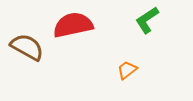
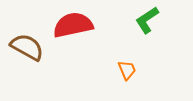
orange trapezoid: rotated 105 degrees clockwise
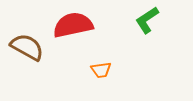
orange trapezoid: moved 26 px left; rotated 105 degrees clockwise
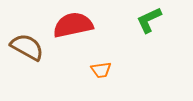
green L-shape: moved 2 px right; rotated 8 degrees clockwise
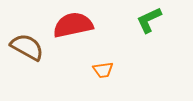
orange trapezoid: moved 2 px right
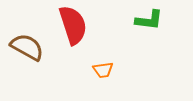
green L-shape: rotated 148 degrees counterclockwise
red semicircle: rotated 84 degrees clockwise
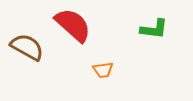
green L-shape: moved 5 px right, 9 px down
red semicircle: rotated 30 degrees counterclockwise
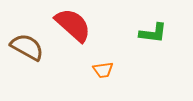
green L-shape: moved 1 px left, 4 px down
